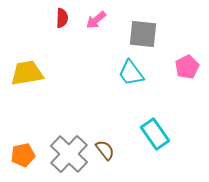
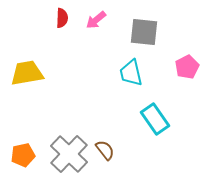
gray square: moved 1 px right, 2 px up
cyan trapezoid: rotated 24 degrees clockwise
cyan rectangle: moved 15 px up
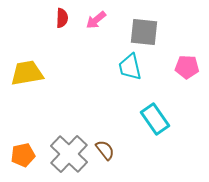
pink pentagon: rotated 30 degrees clockwise
cyan trapezoid: moved 1 px left, 6 px up
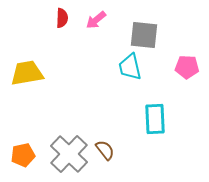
gray square: moved 3 px down
cyan rectangle: rotated 32 degrees clockwise
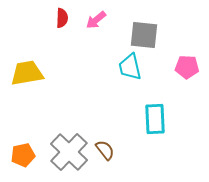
gray cross: moved 2 px up
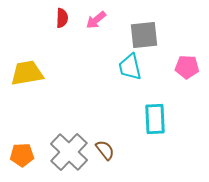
gray square: rotated 12 degrees counterclockwise
orange pentagon: moved 1 px left; rotated 10 degrees clockwise
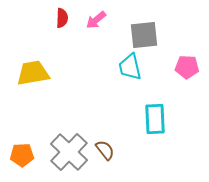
yellow trapezoid: moved 6 px right
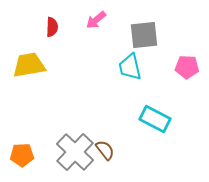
red semicircle: moved 10 px left, 9 px down
yellow trapezoid: moved 4 px left, 8 px up
cyan rectangle: rotated 60 degrees counterclockwise
gray cross: moved 6 px right
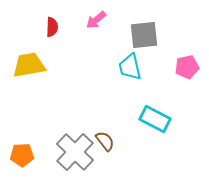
pink pentagon: rotated 15 degrees counterclockwise
brown semicircle: moved 9 px up
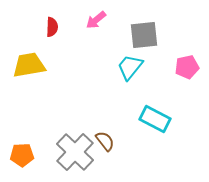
cyan trapezoid: rotated 52 degrees clockwise
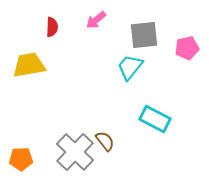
pink pentagon: moved 19 px up
orange pentagon: moved 1 px left, 4 px down
